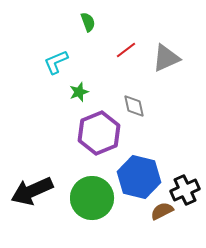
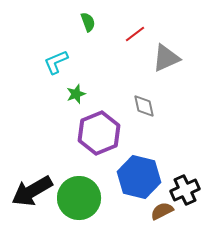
red line: moved 9 px right, 16 px up
green star: moved 3 px left, 2 px down
gray diamond: moved 10 px right
black arrow: rotated 6 degrees counterclockwise
green circle: moved 13 px left
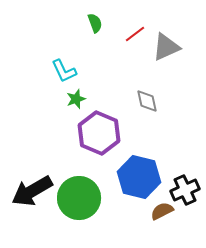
green semicircle: moved 7 px right, 1 px down
gray triangle: moved 11 px up
cyan L-shape: moved 8 px right, 9 px down; rotated 92 degrees counterclockwise
green star: moved 5 px down
gray diamond: moved 3 px right, 5 px up
purple hexagon: rotated 15 degrees counterclockwise
